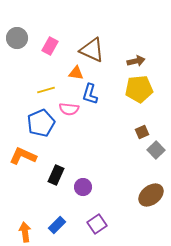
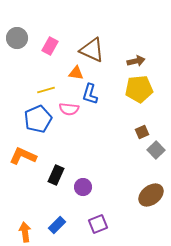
blue pentagon: moved 3 px left, 4 px up
purple square: moved 1 px right; rotated 12 degrees clockwise
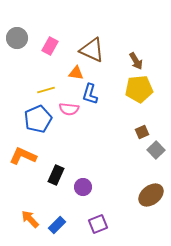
brown arrow: rotated 72 degrees clockwise
orange arrow: moved 5 px right, 13 px up; rotated 36 degrees counterclockwise
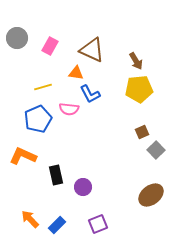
yellow line: moved 3 px left, 3 px up
blue L-shape: rotated 45 degrees counterclockwise
black rectangle: rotated 36 degrees counterclockwise
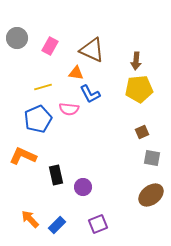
brown arrow: rotated 36 degrees clockwise
gray square: moved 4 px left, 8 px down; rotated 36 degrees counterclockwise
